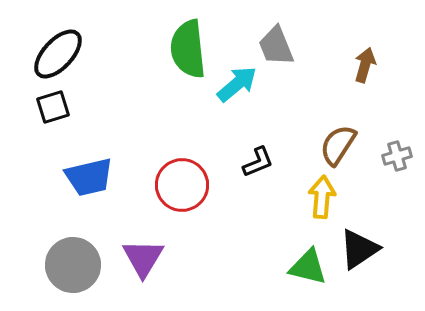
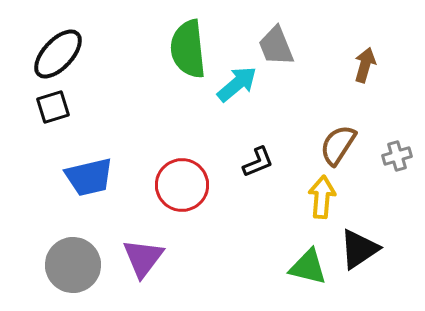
purple triangle: rotated 6 degrees clockwise
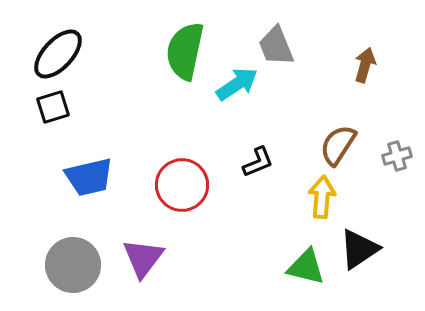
green semicircle: moved 3 px left, 2 px down; rotated 18 degrees clockwise
cyan arrow: rotated 6 degrees clockwise
green triangle: moved 2 px left
